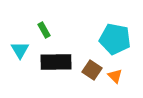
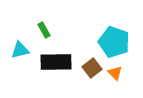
cyan pentagon: moved 1 px left, 3 px down; rotated 8 degrees clockwise
cyan triangle: rotated 48 degrees clockwise
brown square: moved 2 px up; rotated 18 degrees clockwise
orange triangle: moved 3 px up
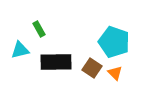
green rectangle: moved 5 px left, 1 px up
brown square: rotated 18 degrees counterclockwise
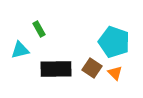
black rectangle: moved 7 px down
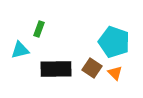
green rectangle: rotated 49 degrees clockwise
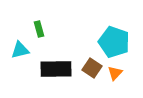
green rectangle: rotated 35 degrees counterclockwise
orange triangle: rotated 28 degrees clockwise
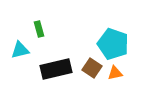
cyan pentagon: moved 1 px left, 2 px down
black rectangle: rotated 12 degrees counterclockwise
orange triangle: rotated 35 degrees clockwise
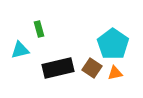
cyan pentagon: rotated 16 degrees clockwise
black rectangle: moved 2 px right, 1 px up
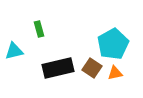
cyan pentagon: rotated 8 degrees clockwise
cyan triangle: moved 6 px left, 1 px down
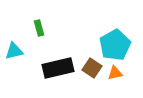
green rectangle: moved 1 px up
cyan pentagon: moved 2 px right, 1 px down
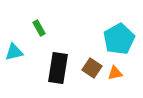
green rectangle: rotated 14 degrees counterclockwise
cyan pentagon: moved 4 px right, 6 px up
cyan triangle: moved 1 px down
black rectangle: rotated 68 degrees counterclockwise
